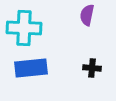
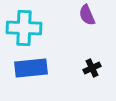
purple semicircle: rotated 35 degrees counterclockwise
black cross: rotated 30 degrees counterclockwise
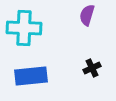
purple semicircle: rotated 40 degrees clockwise
blue rectangle: moved 8 px down
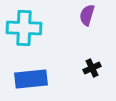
blue rectangle: moved 3 px down
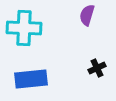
black cross: moved 5 px right
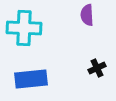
purple semicircle: rotated 20 degrees counterclockwise
